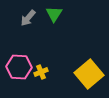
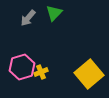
green triangle: moved 1 px up; rotated 12 degrees clockwise
pink hexagon: moved 3 px right; rotated 20 degrees counterclockwise
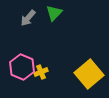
pink hexagon: rotated 20 degrees counterclockwise
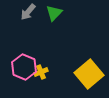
gray arrow: moved 6 px up
pink hexagon: moved 2 px right
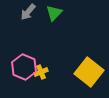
yellow square: moved 2 px up; rotated 12 degrees counterclockwise
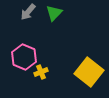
pink hexagon: moved 10 px up
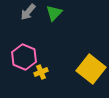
yellow square: moved 2 px right, 3 px up
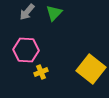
gray arrow: moved 1 px left
pink hexagon: moved 2 px right, 7 px up; rotated 20 degrees counterclockwise
